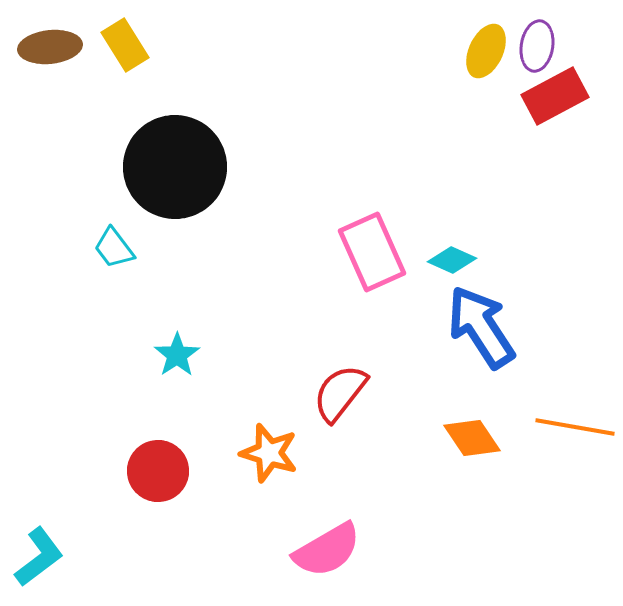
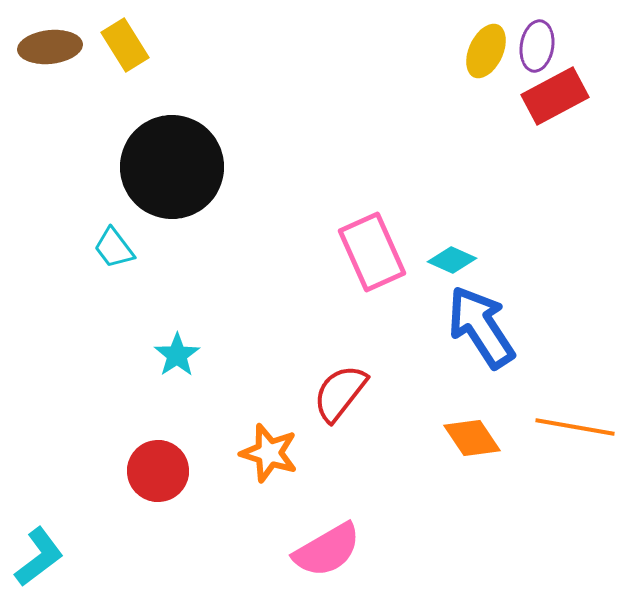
black circle: moved 3 px left
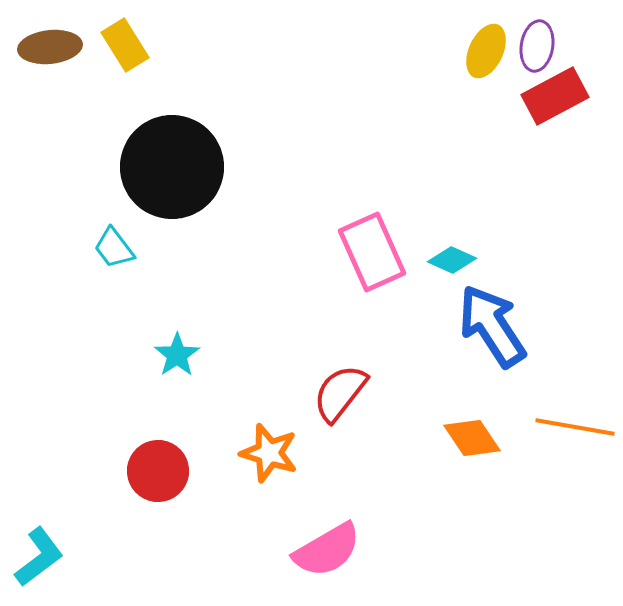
blue arrow: moved 11 px right, 1 px up
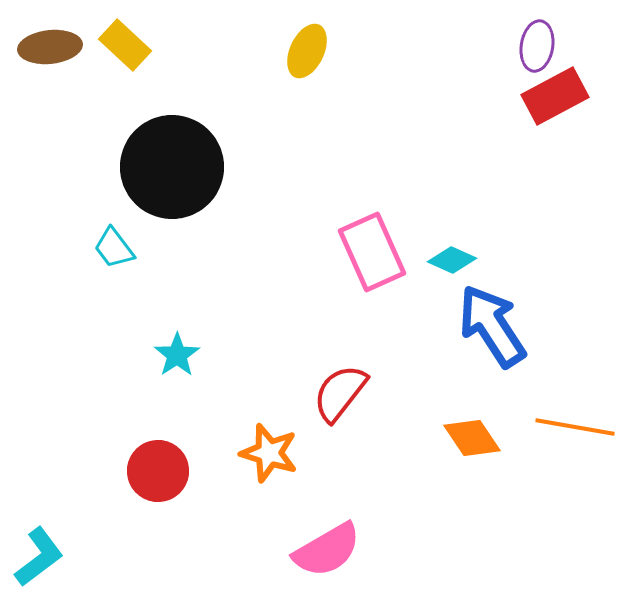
yellow rectangle: rotated 15 degrees counterclockwise
yellow ellipse: moved 179 px left
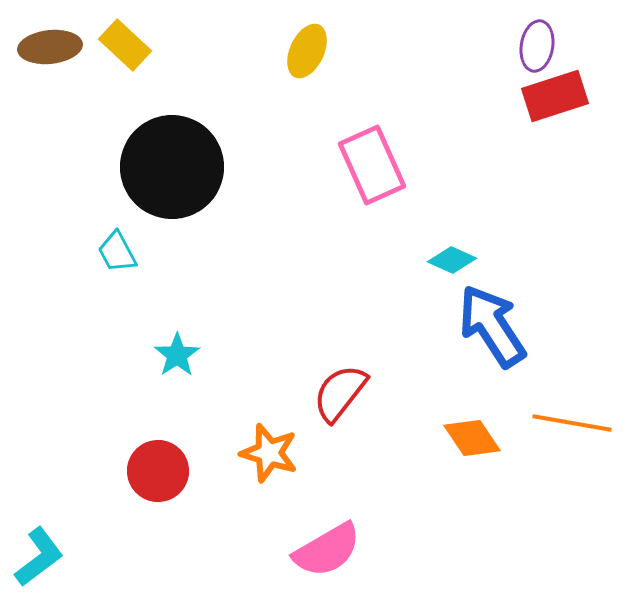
red rectangle: rotated 10 degrees clockwise
cyan trapezoid: moved 3 px right, 4 px down; rotated 9 degrees clockwise
pink rectangle: moved 87 px up
orange line: moved 3 px left, 4 px up
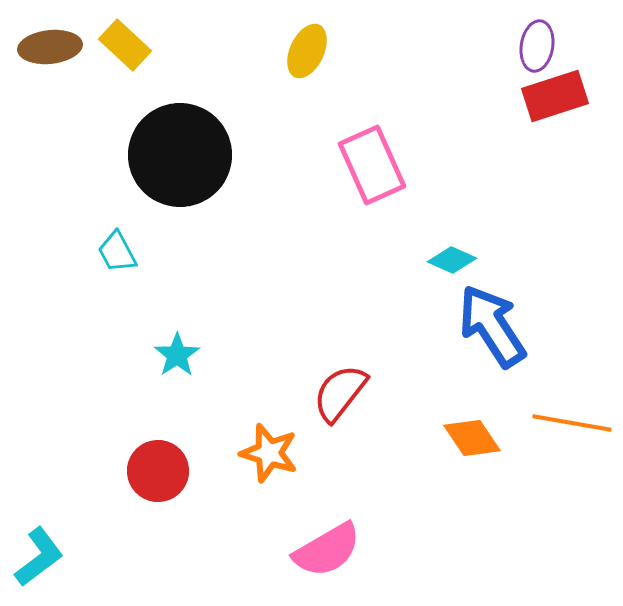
black circle: moved 8 px right, 12 px up
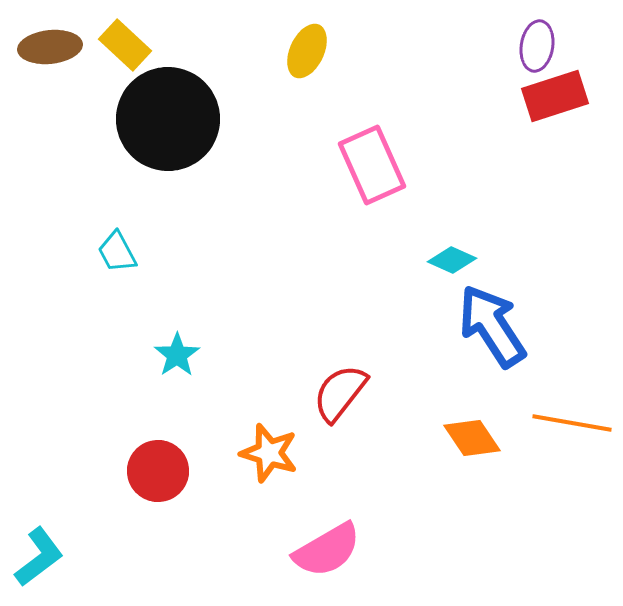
black circle: moved 12 px left, 36 px up
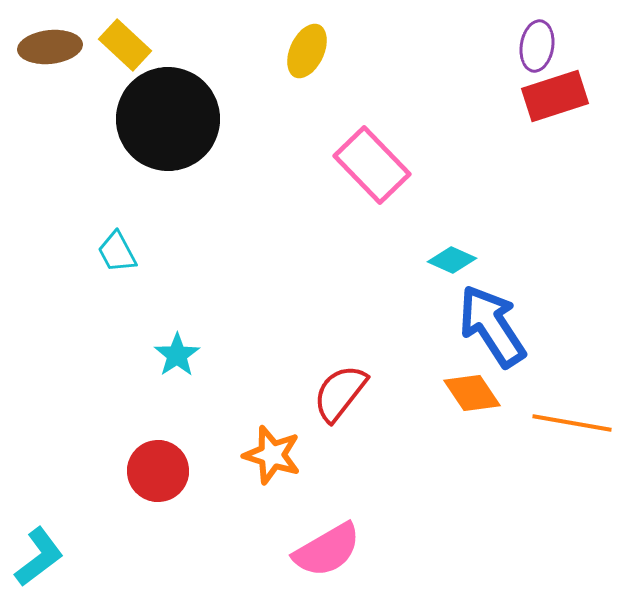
pink rectangle: rotated 20 degrees counterclockwise
orange diamond: moved 45 px up
orange star: moved 3 px right, 2 px down
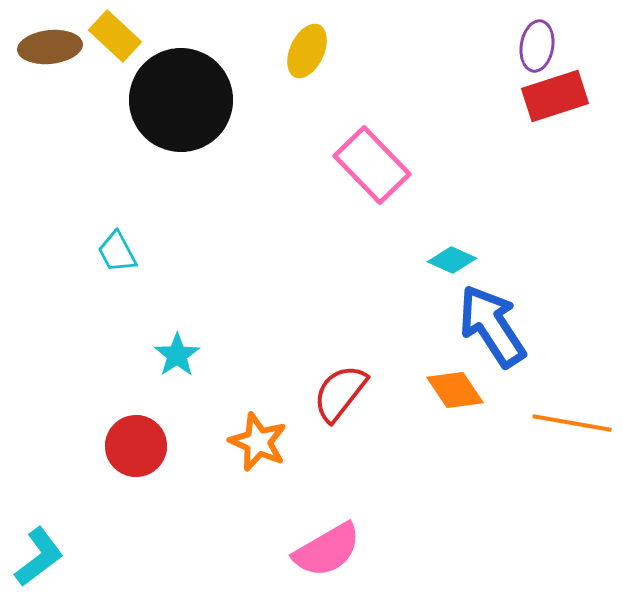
yellow rectangle: moved 10 px left, 9 px up
black circle: moved 13 px right, 19 px up
orange diamond: moved 17 px left, 3 px up
orange star: moved 14 px left, 13 px up; rotated 6 degrees clockwise
red circle: moved 22 px left, 25 px up
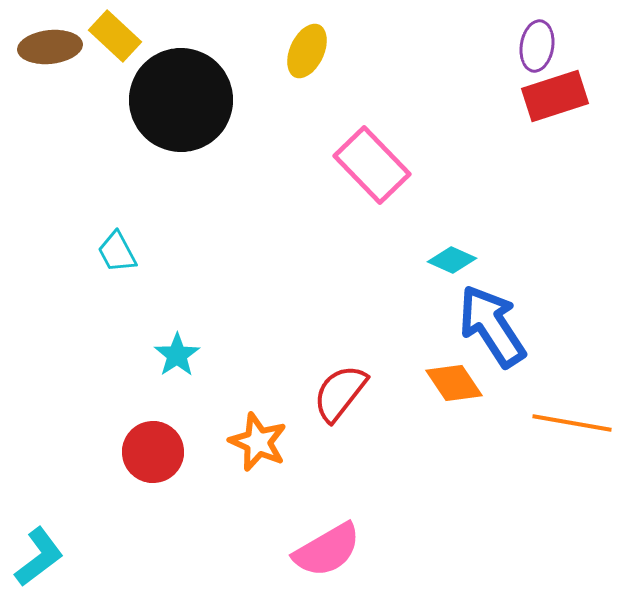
orange diamond: moved 1 px left, 7 px up
red circle: moved 17 px right, 6 px down
